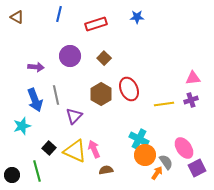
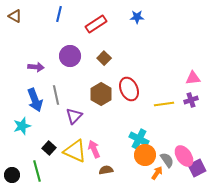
brown triangle: moved 2 px left, 1 px up
red rectangle: rotated 15 degrees counterclockwise
pink ellipse: moved 8 px down
gray semicircle: moved 1 px right, 2 px up
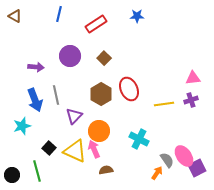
blue star: moved 1 px up
orange circle: moved 46 px left, 24 px up
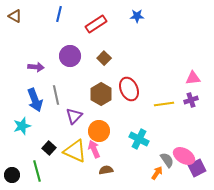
pink ellipse: rotated 25 degrees counterclockwise
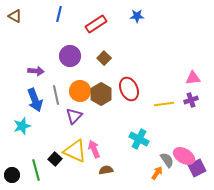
purple arrow: moved 4 px down
orange circle: moved 19 px left, 40 px up
black square: moved 6 px right, 11 px down
green line: moved 1 px left, 1 px up
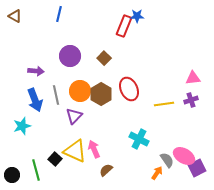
red rectangle: moved 28 px right, 2 px down; rotated 35 degrees counterclockwise
brown semicircle: rotated 32 degrees counterclockwise
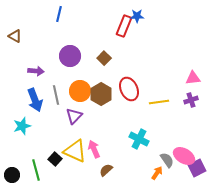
brown triangle: moved 20 px down
yellow line: moved 5 px left, 2 px up
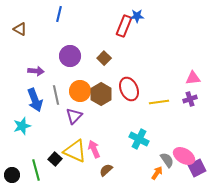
brown triangle: moved 5 px right, 7 px up
purple cross: moved 1 px left, 1 px up
